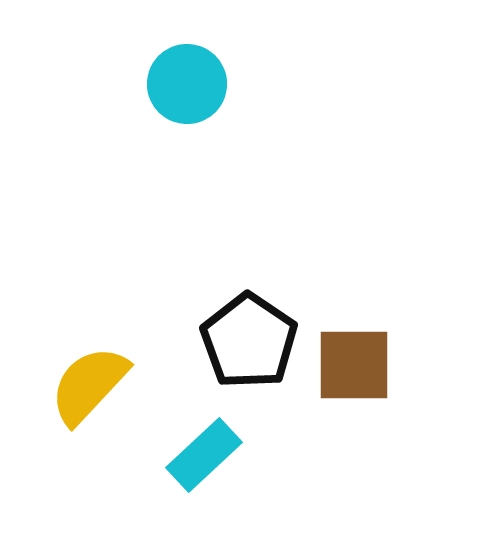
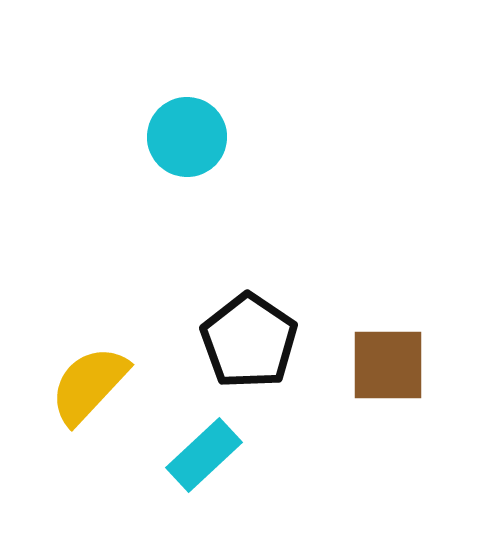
cyan circle: moved 53 px down
brown square: moved 34 px right
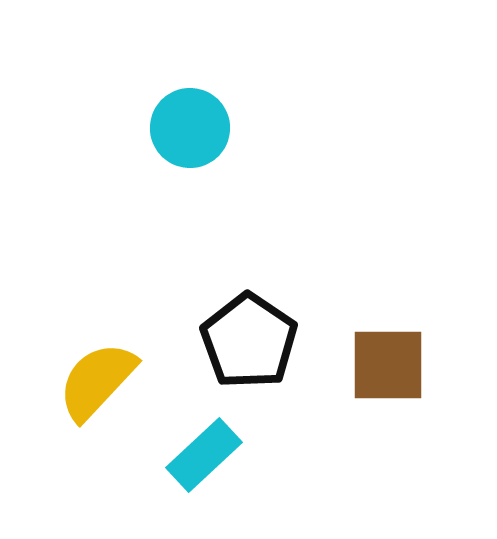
cyan circle: moved 3 px right, 9 px up
yellow semicircle: moved 8 px right, 4 px up
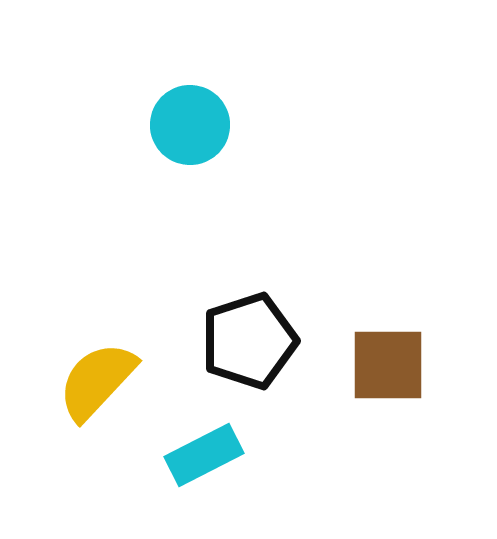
cyan circle: moved 3 px up
black pentagon: rotated 20 degrees clockwise
cyan rectangle: rotated 16 degrees clockwise
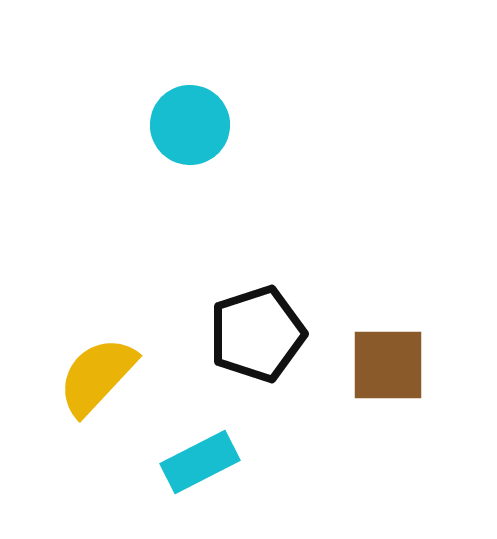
black pentagon: moved 8 px right, 7 px up
yellow semicircle: moved 5 px up
cyan rectangle: moved 4 px left, 7 px down
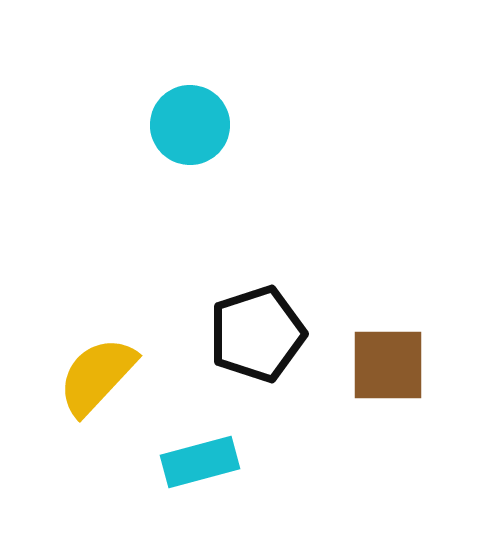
cyan rectangle: rotated 12 degrees clockwise
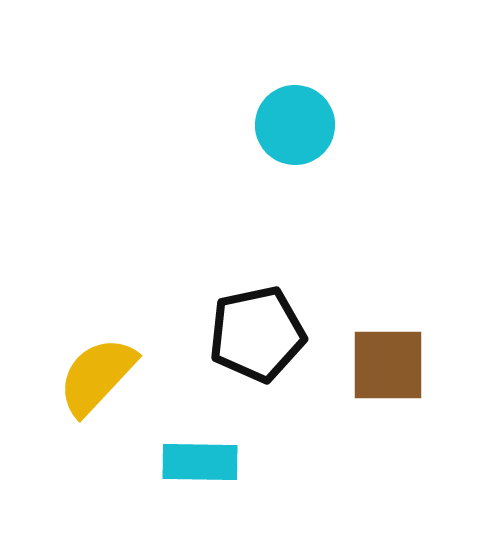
cyan circle: moved 105 px right
black pentagon: rotated 6 degrees clockwise
cyan rectangle: rotated 16 degrees clockwise
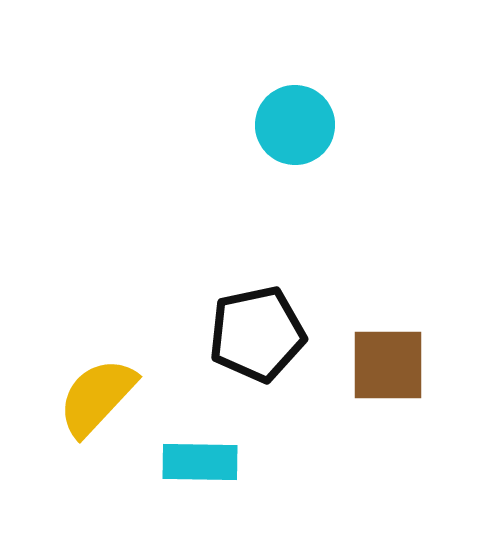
yellow semicircle: moved 21 px down
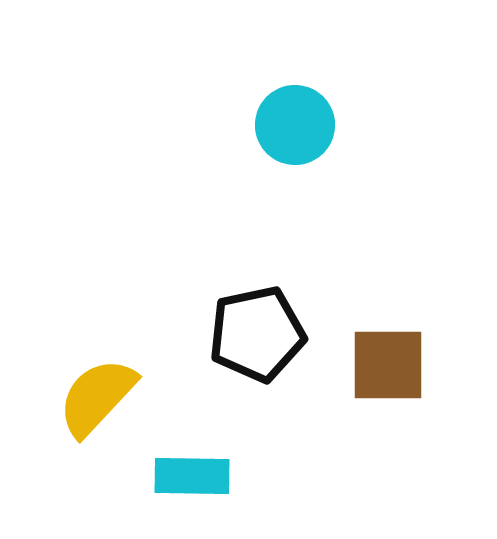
cyan rectangle: moved 8 px left, 14 px down
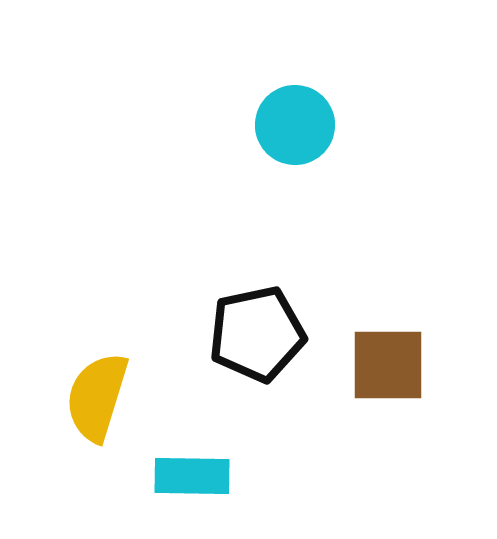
yellow semicircle: rotated 26 degrees counterclockwise
